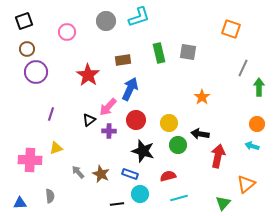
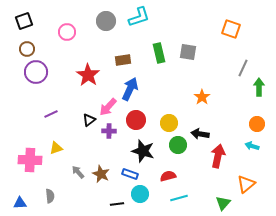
purple line: rotated 48 degrees clockwise
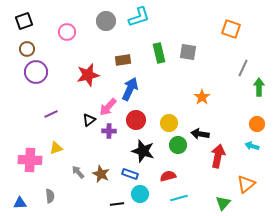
red star: rotated 25 degrees clockwise
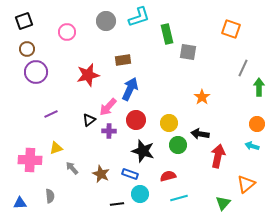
green rectangle: moved 8 px right, 19 px up
gray arrow: moved 6 px left, 4 px up
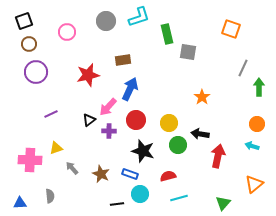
brown circle: moved 2 px right, 5 px up
orange triangle: moved 8 px right
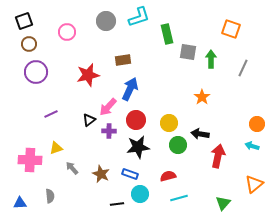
green arrow: moved 48 px left, 28 px up
black star: moved 5 px left, 4 px up; rotated 25 degrees counterclockwise
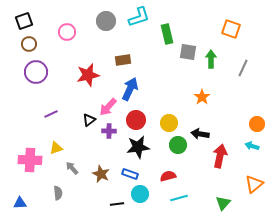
red arrow: moved 2 px right
gray semicircle: moved 8 px right, 3 px up
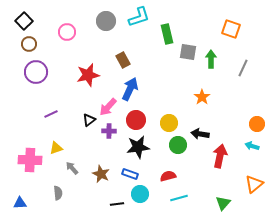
black square: rotated 24 degrees counterclockwise
brown rectangle: rotated 70 degrees clockwise
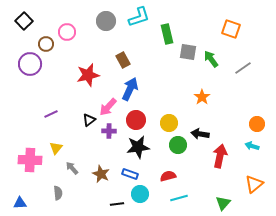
brown circle: moved 17 px right
green arrow: rotated 36 degrees counterclockwise
gray line: rotated 30 degrees clockwise
purple circle: moved 6 px left, 8 px up
yellow triangle: rotated 32 degrees counterclockwise
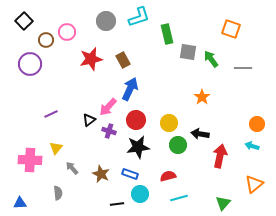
brown circle: moved 4 px up
gray line: rotated 36 degrees clockwise
red star: moved 3 px right, 16 px up
purple cross: rotated 16 degrees clockwise
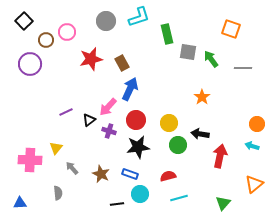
brown rectangle: moved 1 px left, 3 px down
purple line: moved 15 px right, 2 px up
